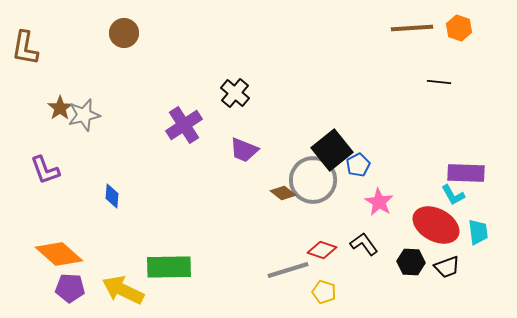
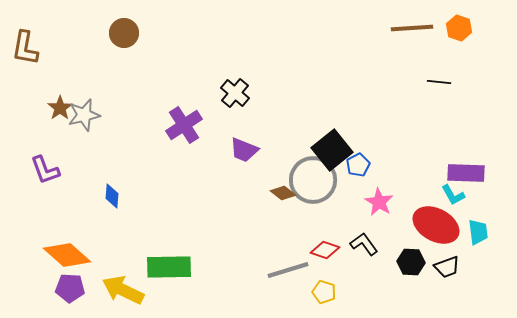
red diamond: moved 3 px right
orange diamond: moved 8 px right, 1 px down
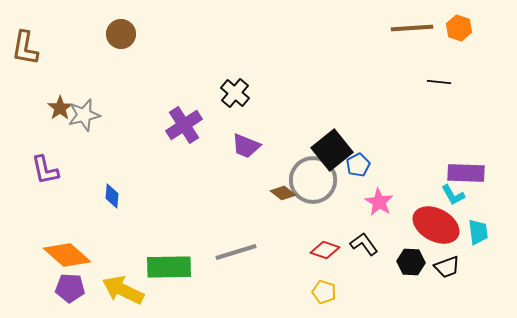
brown circle: moved 3 px left, 1 px down
purple trapezoid: moved 2 px right, 4 px up
purple L-shape: rotated 8 degrees clockwise
gray line: moved 52 px left, 18 px up
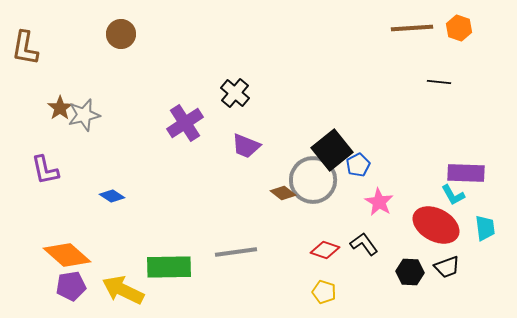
purple cross: moved 1 px right, 2 px up
blue diamond: rotated 60 degrees counterclockwise
cyan trapezoid: moved 7 px right, 4 px up
gray line: rotated 9 degrees clockwise
black hexagon: moved 1 px left, 10 px down
purple pentagon: moved 1 px right, 2 px up; rotated 12 degrees counterclockwise
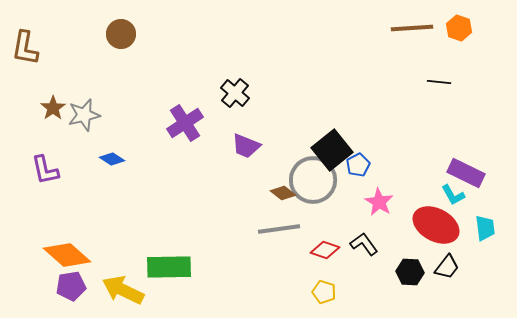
brown star: moved 7 px left
purple rectangle: rotated 24 degrees clockwise
blue diamond: moved 37 px up
gray line: moved 43 px right, 23 px up
black trapezoid: rotated 32 degrees counterclockwise
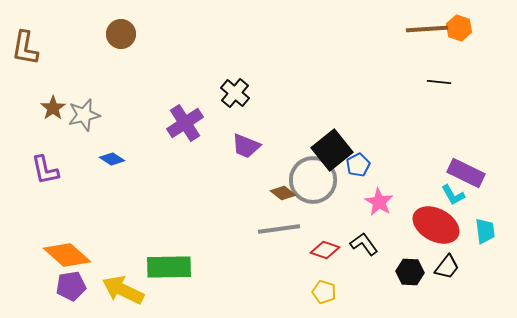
brown line: moved 15 px right, 1 px down
cyan trapezoid: moved 3 px down
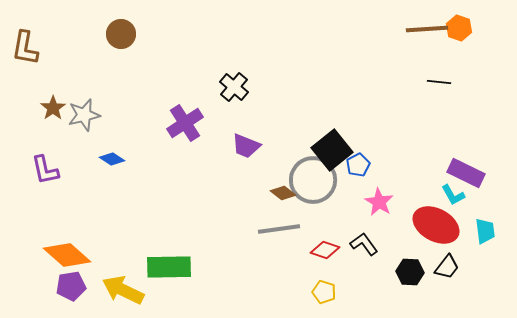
black cross: moved 1 px left, 6 px up
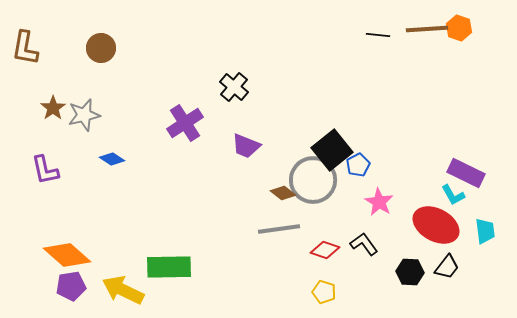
brown circle: moved 20 px left, 14 px down
black line: moved 61 px left, 47 px up
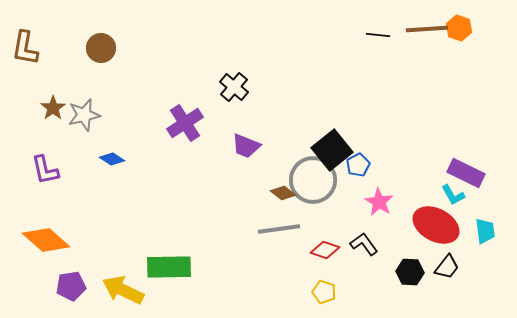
orange diamond: moved 21 px left, 15 px up
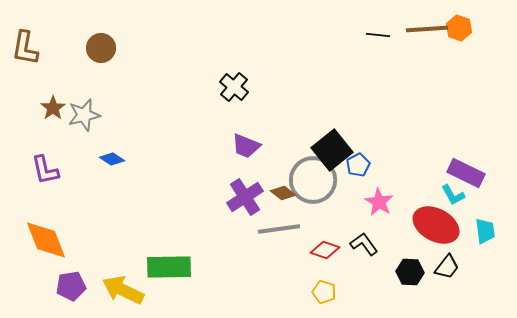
purple cross: moved 60 px right, 74 px down
orange diamond: rotated 27 degrees clockwise
